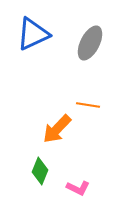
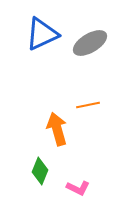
blue triangle: moved 9 px right
gray ellipse: rotated 32 degrees clockwise
orange line: rotated 20 degrees counterclockwise
orange arrow: rotated 120 degrees clockwise
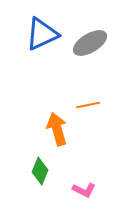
pink L-shape: moved 6 px right, 2 px down
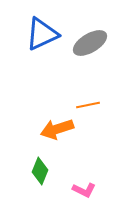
orange arrow: rotated 92 degrees counterclockwise
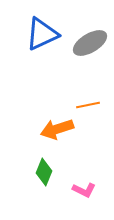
green diamond: moved 4 px right, 1 px down
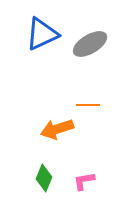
gray ellipse: moved 1 px down
orange line: rotated 10 degrees clockwise
green diamond: moved 6 px down
pink L-shape: moved 9 px up; rotated 145 degrees clockwise
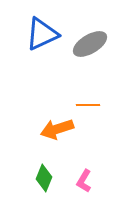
pink L-shape: rotated 50 degrees counterclockwise
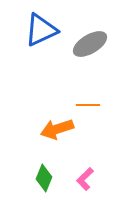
blue triangle: moved 1 px left, 4 px up
pink L-shape: moved 1 px right, 2 px up; rotated 15 degrees clockwise
